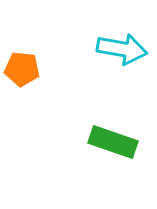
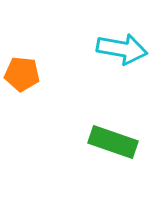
orange pentagon: moved 5 px down
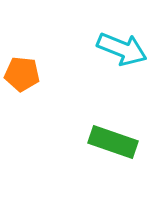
cyan arrow: rotated 12 degrees clockwise
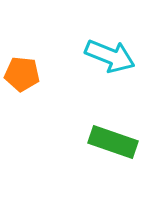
cyan arrow: moved 12 px left, 7 px down
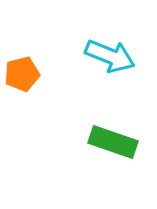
orange pentagon: rotated 20 degrees counterclockwise
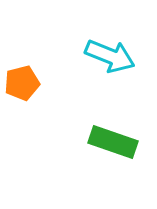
orange pentagon: moved 9 px down
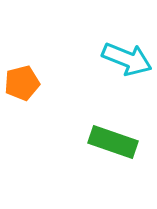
cyan arrow: moved 17 px right, 3 px down
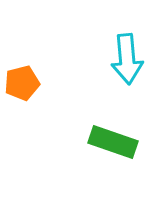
cyan arrow: rotated 63 degrees clockwise
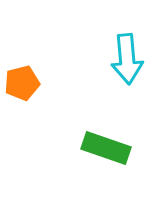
green rectangle: moved 7 px left, 6 px down
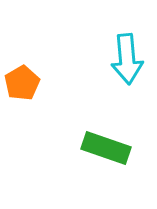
orange pentagon: rotated 16 degrees counterclockwise
